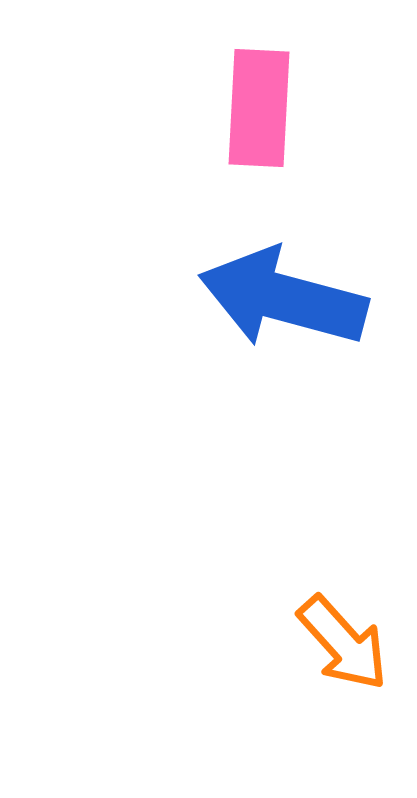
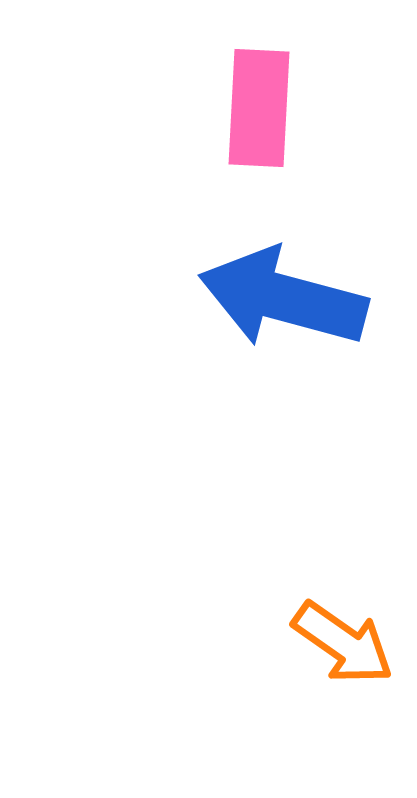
orange arrow: rotated 13 degrees counterclockwise
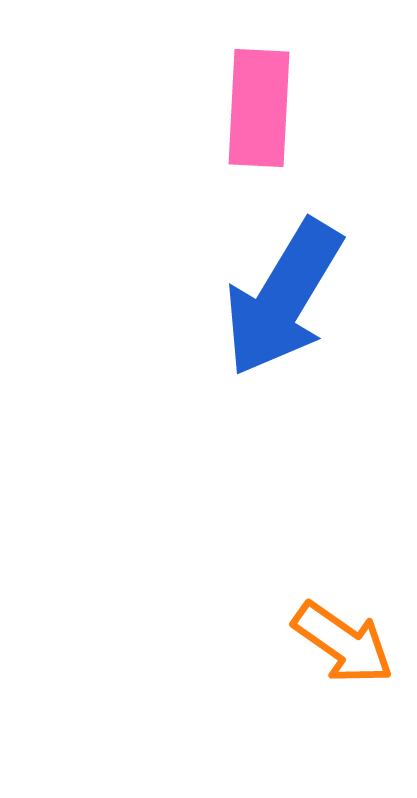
blue arrow: rotated 74 degrees counterclockwise
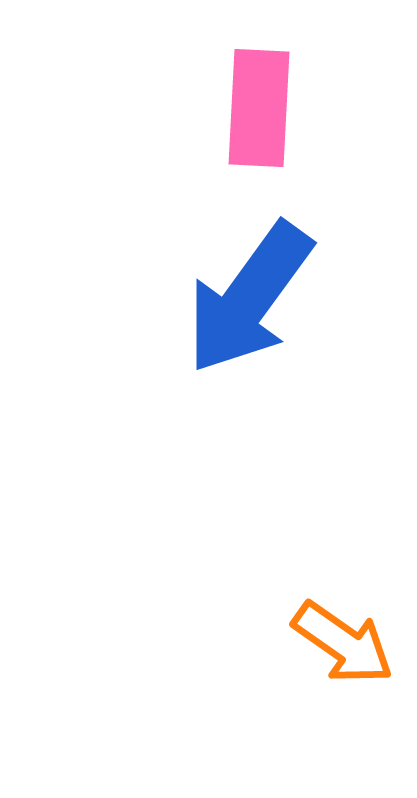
blue arrow: moved 34 px left; rotated 5 degrees clockwise
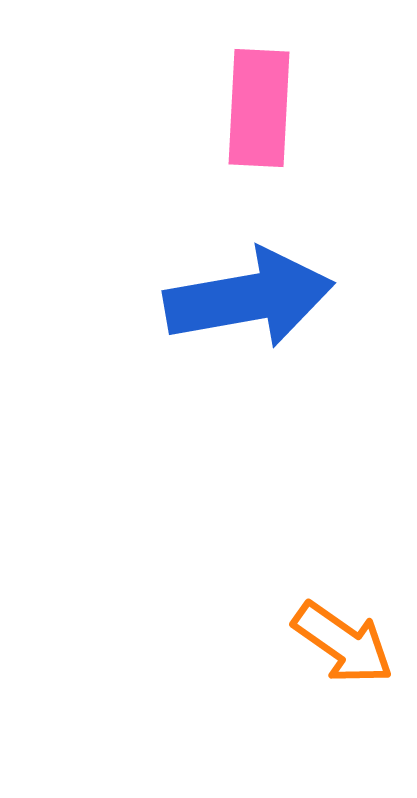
blue arrow: rotated 136 degrees counterclockwise
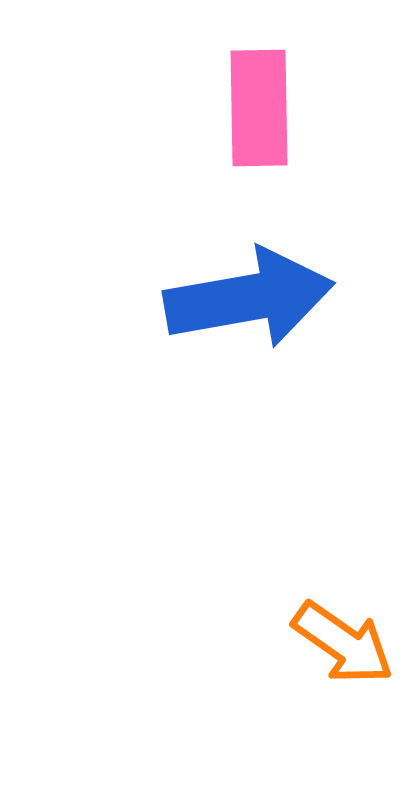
pink rectangle: rotated 4 degrees counterclockwise
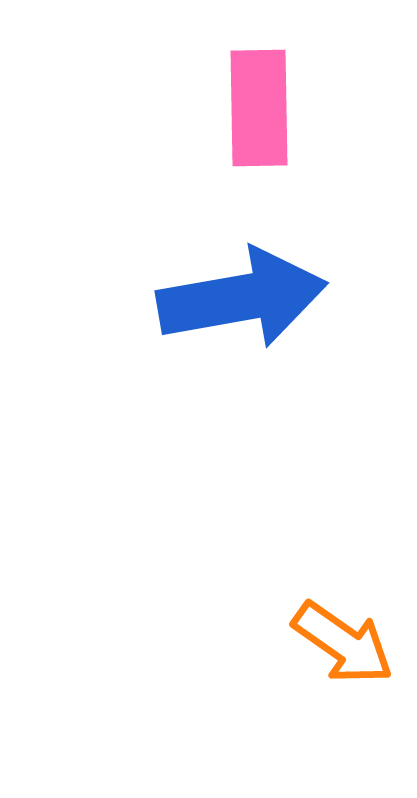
blue arrow: moved 7 px left
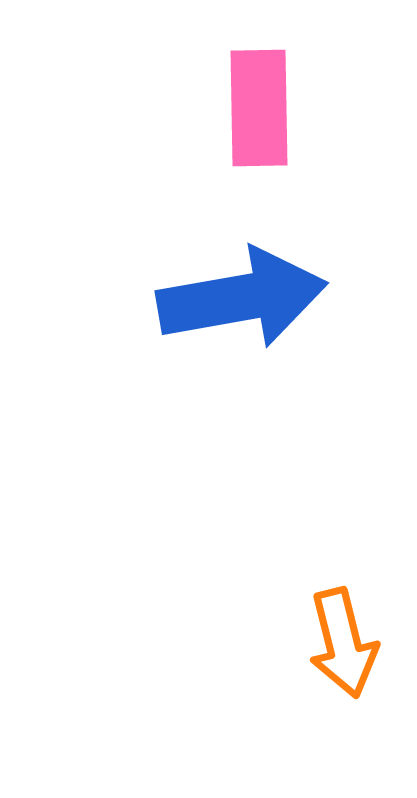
orange arrow: rotated 41 degrees clockwise
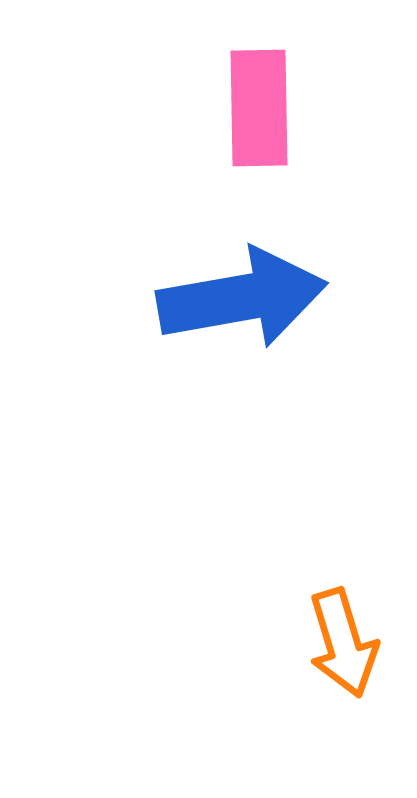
orange arrow: rotated 3 degrees counterclockwise
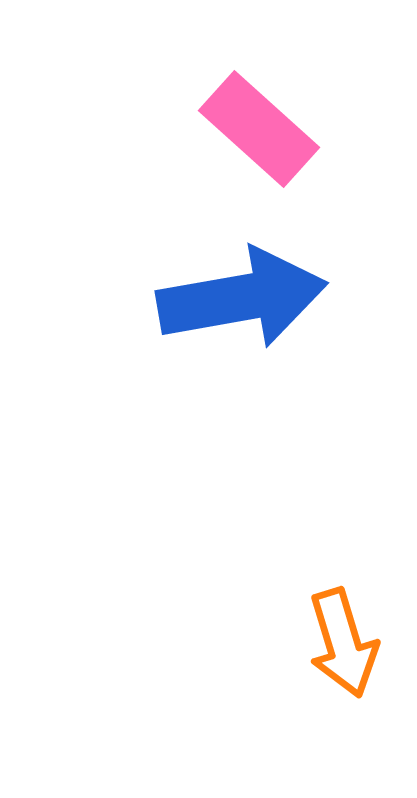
pink rectangle: moved 21 px down; rotated 47 degrees counterclockwise
